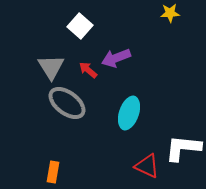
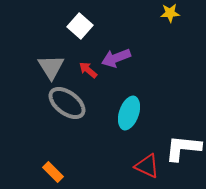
orange rectangle: rotated 55 degrees counterclockwise
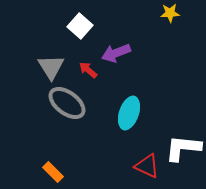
purple arrow: moved 5 px up
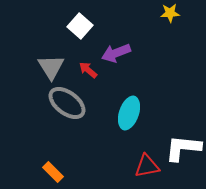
red triangle: rotated 36 degrees counterclockwise
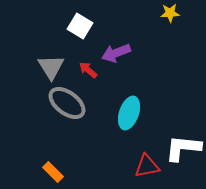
white square: rotated 10 degrees counterclockwise
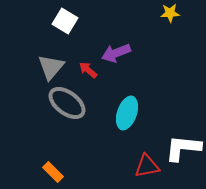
white square: moved 15 px left, 5 px up
gray triangle: rotated 12 degrees clockwise
cyan ellipse: moved 2 px left
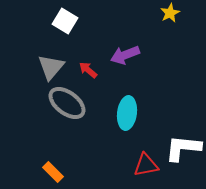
yellow star: rotated 24 degrees counterclockwise
purple arrow: moved 9 px right, 2 px down
cyan ellipse: rotated 12 degrees counterclockwise
red triangle: moved 1 px left, 1 px up
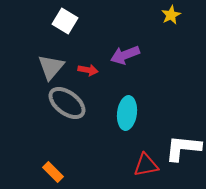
yellow star: moved 1 px right, 2 px down
red arrow: rotated 150 degrees clockwise
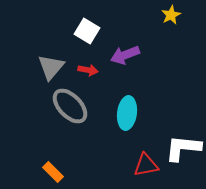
white square: moved 22 px right, 10 px down
gray ellipse: moved 3 px right, 3 px down; rotated 9 degrees clockwise
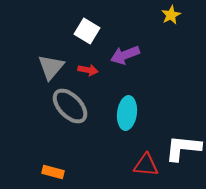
red triangle: rotated 16 degrees clockwise
orange rectangle: rotated 30 degrees counterclockwise
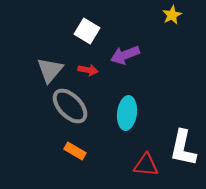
yellow star: moved 1 px right
gray triangle: moved 1 px left, 3 px down
white L-shape: rotated 84 degrees counterclockwise
orange rectangle: moved 22 px right, 21 px up; rotated 15 degrees clockwise
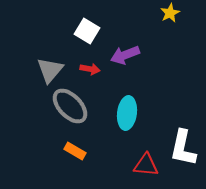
yellow star: moved 2 px left, 2 px up
red arrow: moved 2 px right, 1 px up
